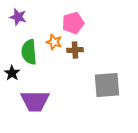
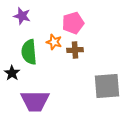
purple star: moved 4 px right, 1 px up
gray square: moved 1 px down
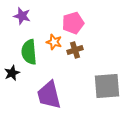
brown cross: rotated 14 degrees counterclockwise
black star: rotated 14 degrees clockwise
purple trapezoid: moved 14 px right, 6 px up; rotated 76 degrees clockwise
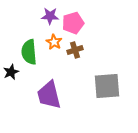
purple star: moved 28 px right; rotated 12 degrees counterclockwise
orange star: rotated 14 degrees clockwise
black star: moved 1 px left, 1 px up
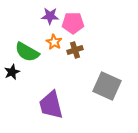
pink pentagon: rotated 15 degrees clockwise
green semicircle: moved 2 px left; rotated 55 degrees counterclockwise
black star: moved 1 px right
gray square: rotated 28 degrees clockwise
purple trapezoid: moved 2 px right, 10 px down
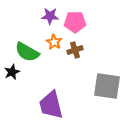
pink pentagon: moved 2 px right, 1 px up
gray square: rotated 16 degrees counterclockwise
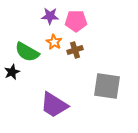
pink pentagon: moved 1 px right, 1 px up
purple trapezoid: moved 3 px right; rotated 44 degrees counterclockwise
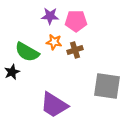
orange star: rotated 21 degrees counterclockwise
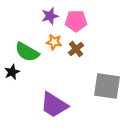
purple star: rotated 18 degrees counterclockwise
brown cross: moved 1 px right, 1 px up; rotated 21 degrees counterclockwise
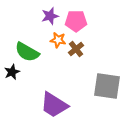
orange star: moved 4 px right, 2 px up
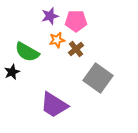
orange star: moved 1 px left; rotated 21 degrees counterclockwise
gray square: moved 9 px left, 8 px up; rotated 28 degrees clockwise
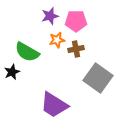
brown cross: rotated 28 degrees clockwise
